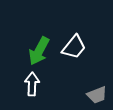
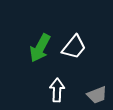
green arrow: moved 1 px right, 3 px up
white arrow: moved 25 px right, 6 px down
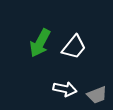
green arrow: moved 5 px up
white arrow: moved 8 px right, 1 px up; rotated 100 degrees clockwise
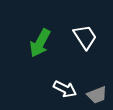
white trapezoid: moved 11 px right, 10 px up; rotated 72 degrees counterclockwise
white arrow: rotated 15 degrees clockwise
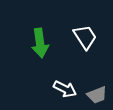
green arrow: rotated 36 degrees counterclockwise
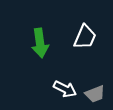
white trapezoid: rotated 56 degrees clockwise
gray trapezoid: moved 2 px left, 1 px up
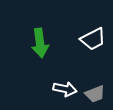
white trapezoid: moved 8 px right, 2 px down; rotated 40 degrees clockwise
white arrow: rotated 15 degrees counterclockwise
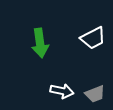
white trapezoid: moved 1 px up
white arrow: moved 3 px left, 2 px down
